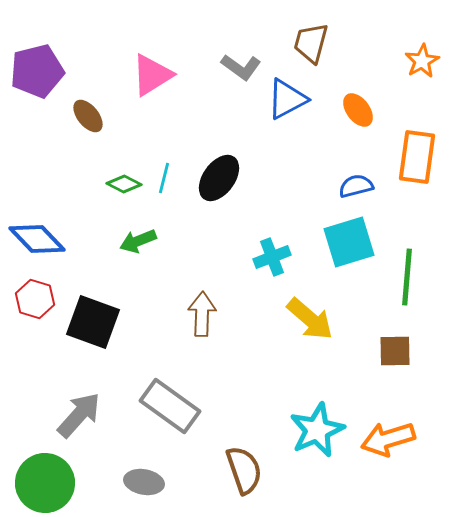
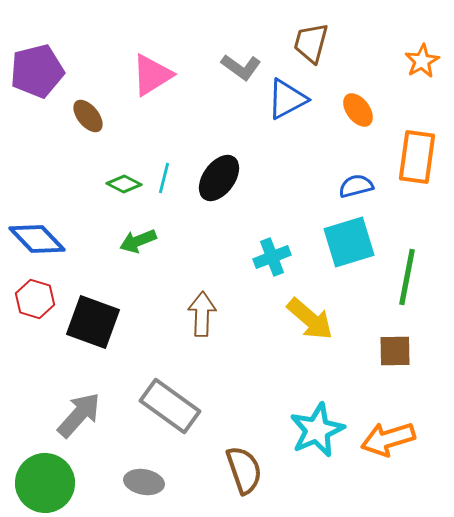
green line: rotated 6 degrees clockwise
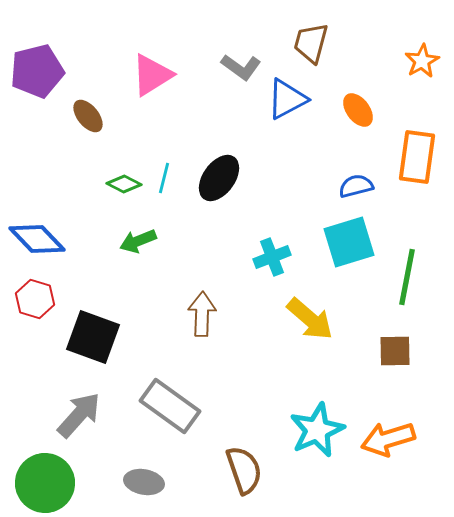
black square: moved 15 px down
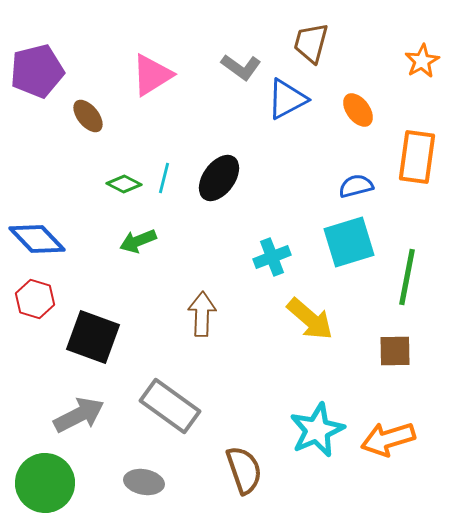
gray arrow: rotated 21 degrees clockwise
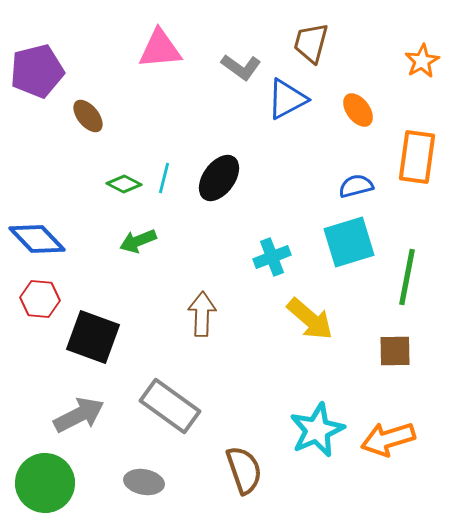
pink triangle: moved 8 px right, 26 px up; rotated 27 degrees clockwise
red hexagon: moved 5 px right; rotated 12 degrees counterclockwise
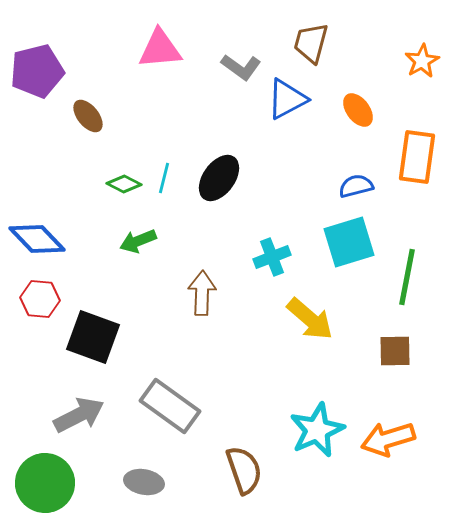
brown arrow: moved 21 px up
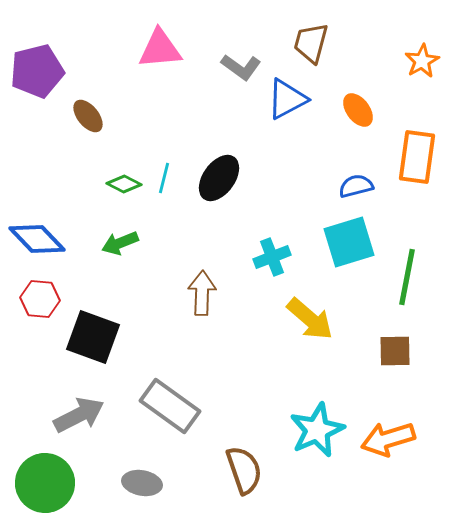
green arrow: moved 18 px left, 2 px down
gray ellipse: moved 2 px left, 1 px down
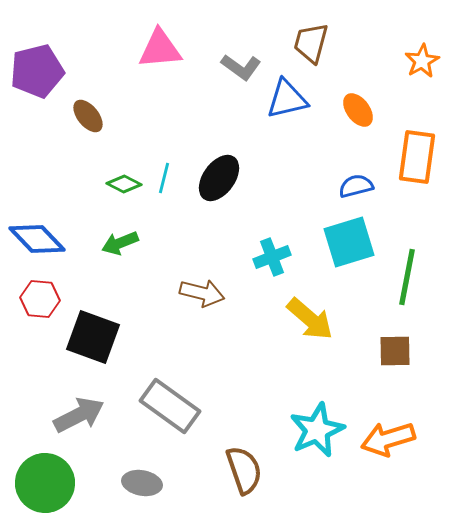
blue triangle: rotated 15 degrees clockwise
brown arrow: rotated 102 degrees clockwise
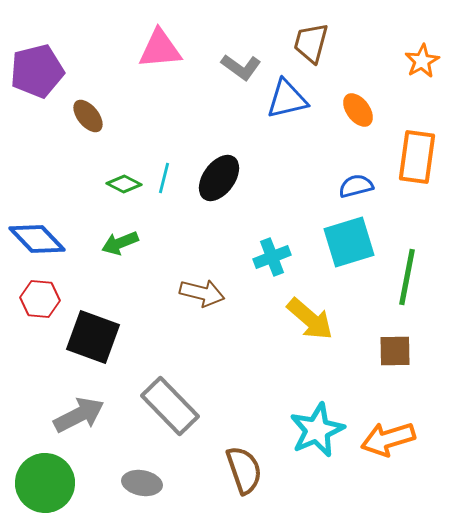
gray rectangle: rotated 10 degrees clockwise
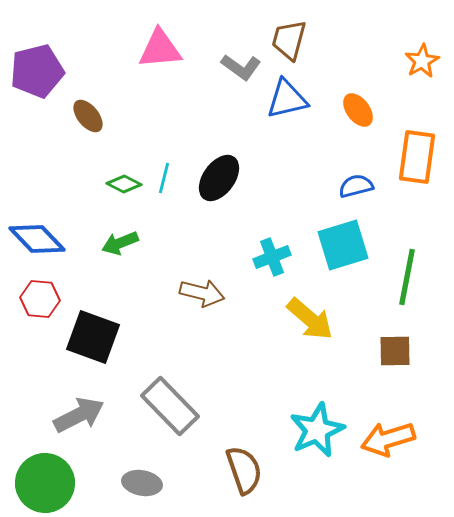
brown trapezoid: moved 22 px left, 3 px up
cyan square: moved 6 px left, 3 px down
